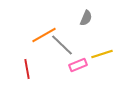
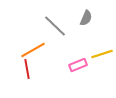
orange line: moved 11 px left, 15 px down
gray line: moved 7 px left, 19 px up
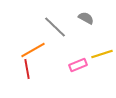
gray semicircle: rotated 84 degrees counterclockwise
gray line: moved 1 px down
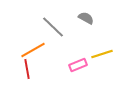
gray line: moved 2 px left
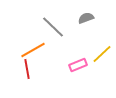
gray semicircle: rotated 49 degrees counterclockwise
yellow line: rotated 25 degrees counterclockwise
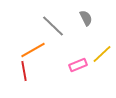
gray semicircle: rotated 84 degrees clockwise
gray line: moved 1 px up
red line: moved 3 px left, 2 px down
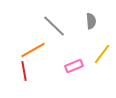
gray semicircle: moved 5 px right, 3 px down; rotated 21 degrees clockwise
gray line: moved 1 px right
yellow line: rotated 10 degrees counterclockwise
pink rectangle: moved 4 px left, 1 px down
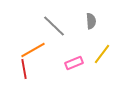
pink rectangle: moved 3 px up
red line: moved 2 px up
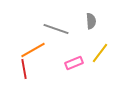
gray line: moved 2 px right, 3 px down; rotated 25 degrees counterclockwise
yellow line: moved 2 px left, 1 px up
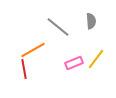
gray line: moved 2 px right, 2 px up; rotated 20 degrees clockwise
yellow line: moved 4 px left, 6 px down
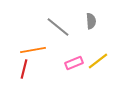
orange line: rotated 20 degrees clockwise
yellow line: moved 2 px right, 2 px down; rotated 15 degrees clockwise
red line: rotated 24 degrees clockwise
